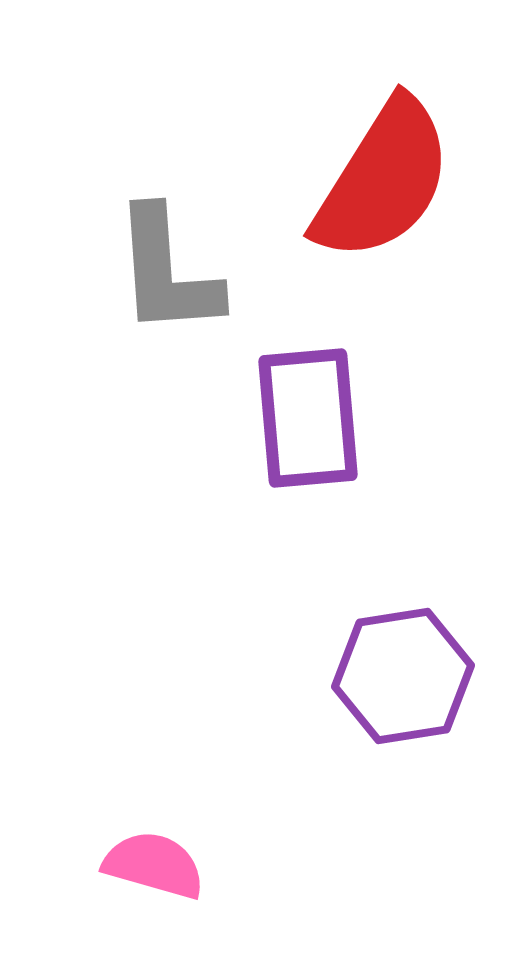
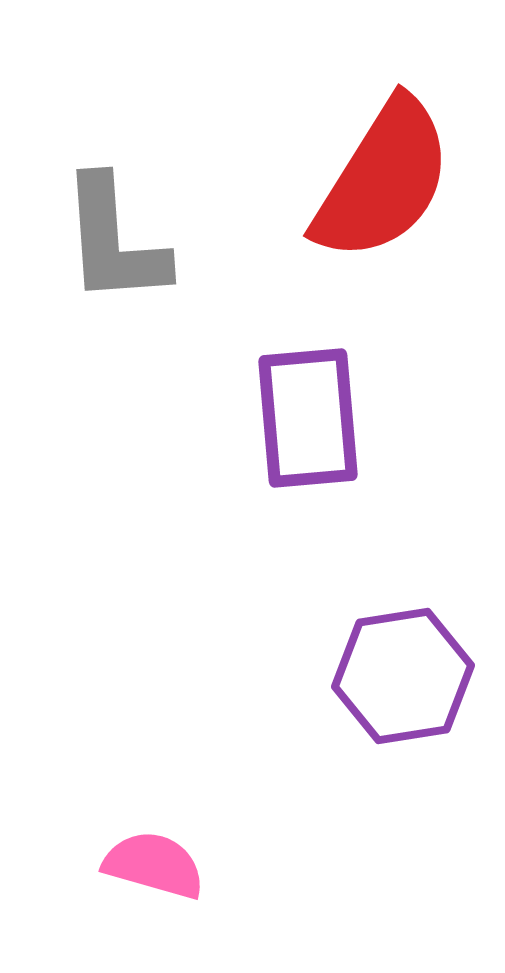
gray L-shape: moved 53 px left, 31 px up
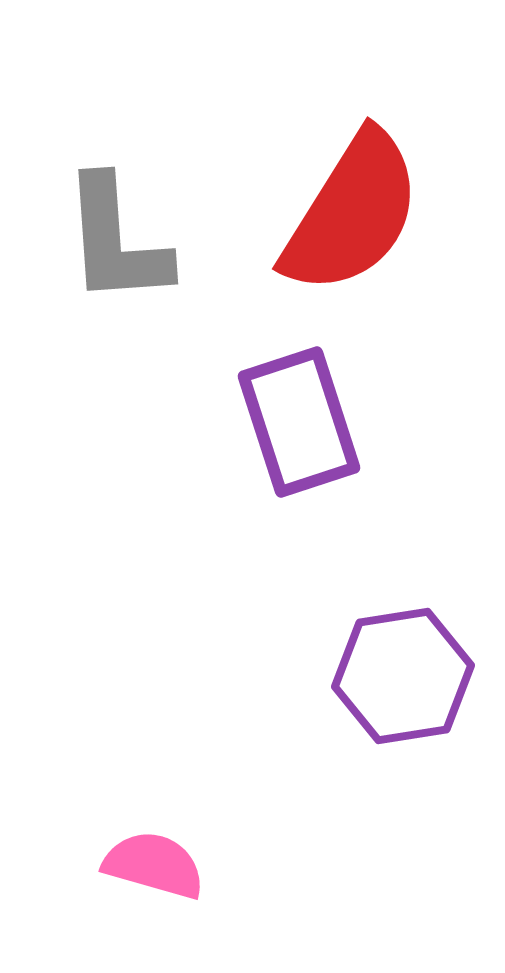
red semicircle: moved 31 px left, 33 px down
gray L-shape: moved 2 px right
purple rectangle: moved 9 px left, 4 px down; rotated 13 degrees counterclockwise
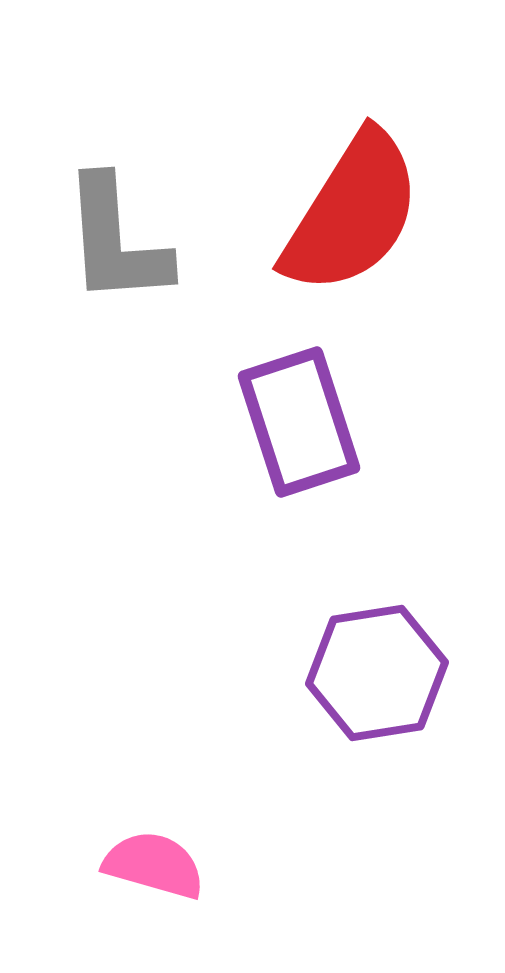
purple hexagon: moved 26 px left, 3 px up
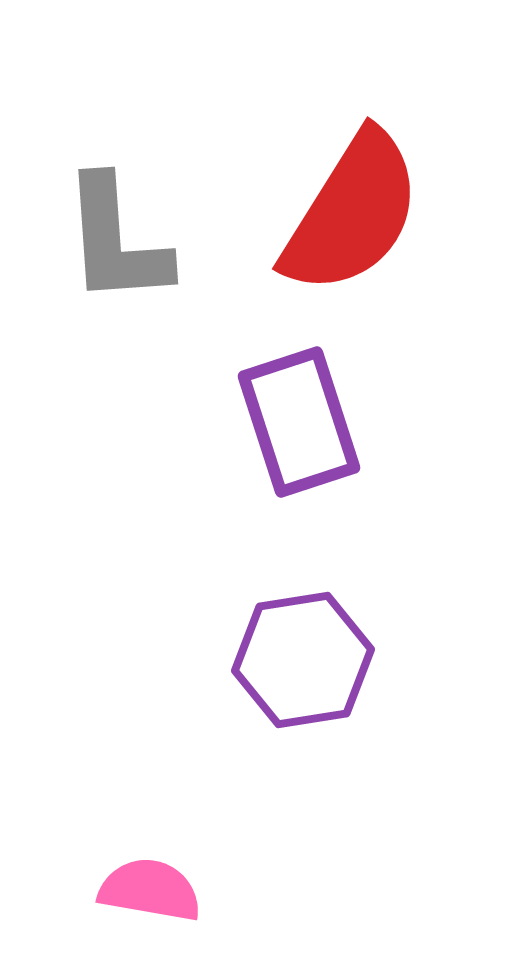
purple hexagon: moved 74 px left, 13 px up
pink semicircle: moved 4 px left, 25 px down; rotated 6 degrees counterclockwise
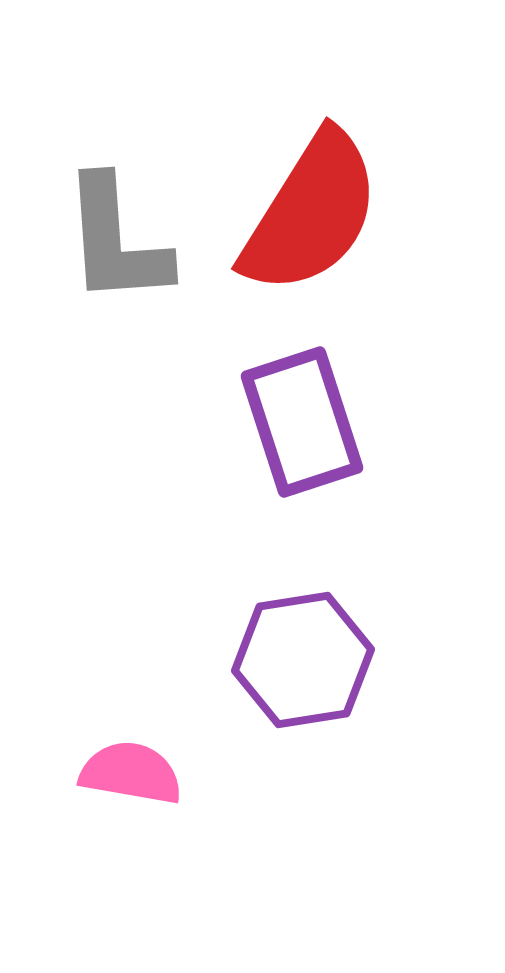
red semicircle: moved 41 px left
purple rectangle: moved 3 px right
pink semicircle: moved 19 px left, 117 px up
